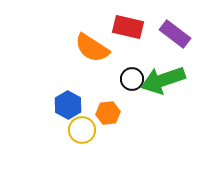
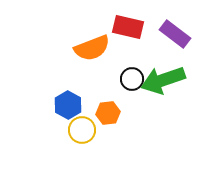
orange semicircle: rotated 54 degrees counterclockwise
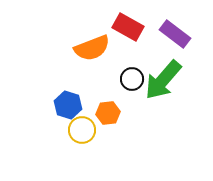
red rectangle: rotated 16 degrees clockwise
green arrow: rotated 30 degrees counterclockwise
blue hexagon: rotated 12 degrees counterclockwise
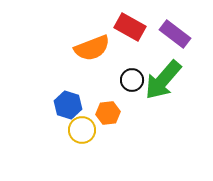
red rectangle: moved 2 px right
black circle: moved 1 px down
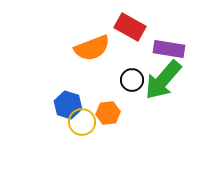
purple rectangle: moved 6 px left, 15 px down; rotated 28 degrees counterclockwise
yellow circle: moved 8 px up
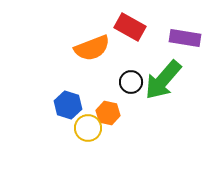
purple rectangle: moved 16 px right, 11 px up
black circle: moved 1 px left, 2 px down
orange hexagon: rotated 20 degrees clockwise
yellow circle: moved 6 px right, 6 px down
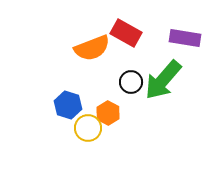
red rectangle: moved 4 px left, 6 px down
orange hexagon: rotated 15 degrees clockwise
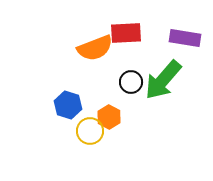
red rectangle: rotated 32 degrees counterclockwise
orange semicircle: moved 3 px right
orange hexagon: moved 1 px right, 4 px down
yellow circle: moved 2 px right, 3 px down
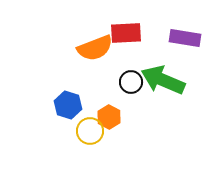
green arrow: rotated 72 degrees clockwise
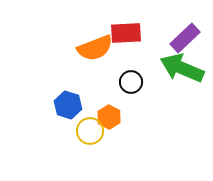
purple rectangle: rotated 52 degrees counterclockwise
green arrow: moved 19 px right, 12 px up
